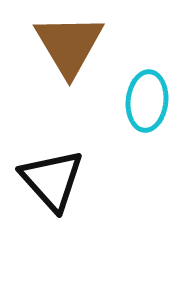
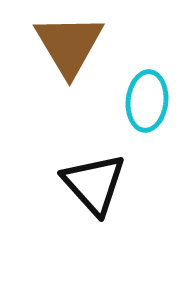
black triangle: moved 42 px right, 4 px down
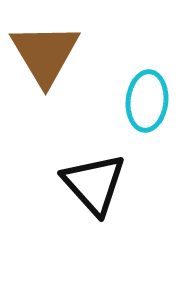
brown triangle: moved 24 px left, 9 px down
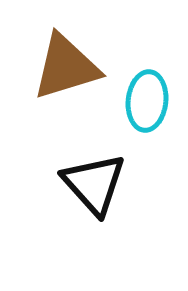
brown triangle: moved 21 px right, 13 px down; rotated 44 degrees clockwise
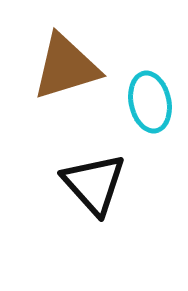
cyan ellipse: moved 3 px right, 1 px down; rotated 18 degrees counterclockwise
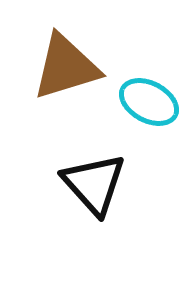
cyan ellipse: moved 1 px left; rotated 50 degrees counterclockwise
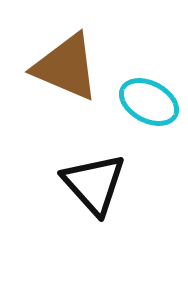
brown triangle: rotated 40 degrees clockwise
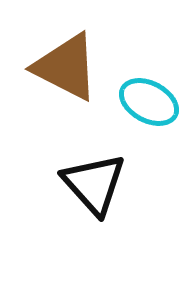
brown triangle: rotated 4 degrees clockwise
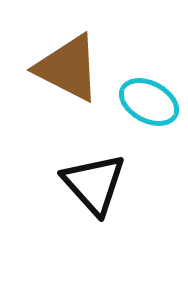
brown triangle: moved 2 px right, 1 px down
